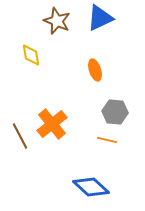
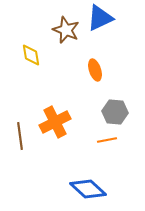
brown star: moved 9 px right, 9 px down
orange cross: moved 3 px right, 2 px up; rotated 12 degrees clockwise
brown line: rotated 20 degrees clockwise
orange line: rotated 24 degrees counterclockwise
blue diamond: moved 3 px left, 2 px down
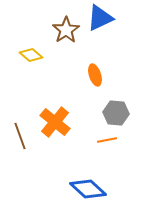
brown star: rotated 16 degrees clockwise
yellow diamond: rotated 40 degrees counterclockwise
orange ellipse: moved 5 px down
gray hexagon: moved 1 px right, 1 px down
orange cross: rotated 24 degrees counterclockwise
brown line: rotated 12 degrees counterclockwise
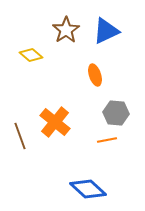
blue triangle: moved 6 px right, 13 px down
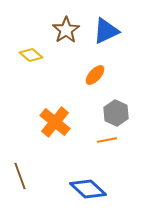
orange ellipse: rotated 60 degrees clockwise
gray hexagon: rotated 20 degrees clockwise
brown line: moved 40 px down
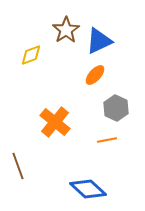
blue triangle: moved 7 px left, 10 px down
yellow diamond: rotated 60 degrees counterclockwise
gray hexagon: moved 5 px up
brown line: moved 2 px left, 10 px up
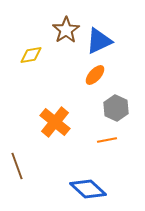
yellow diamond: rotated 10 degrees clockwise
brown line: moved 1 px left
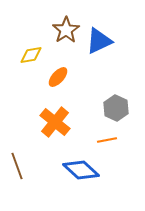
orange ellipse: moved 37 px left, 2 px down
blue diamond: moved 7 px left, 19 px up
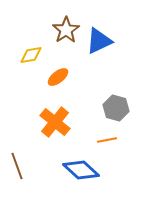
orange ellipse: rotated 10 degrees clockwise
gray hexagon: rotated 10 degrees counterclockwise
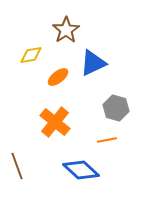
blue triangle: moved 6 px left, 22 px down
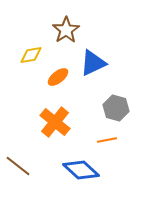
brown line: moved 1 px right; rotated 32 degrees counterclockwise
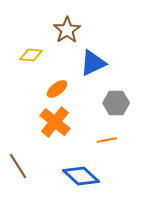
brown star: moved 1 px right
yellow diamond: rotated 15 degrees clockwise
orange ellipse: moved 1 px left, 12 px down
gray hexagon: moved 5 px up; rotated 15 degrees counterclockwise
brown line: rotated 20 degrees clockwise
blue diamond: moved 6 px down
